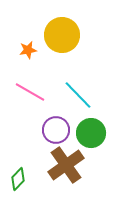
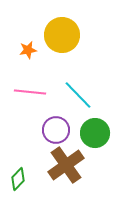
pink line: rotated 24 degrees counterclockwise
green circle: moved 4 px right
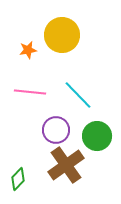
green circle: moved 2 px right, 3 px down
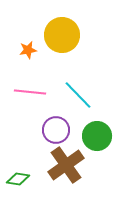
green diamond: rotated 55 degrees clockwise
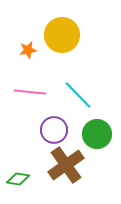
purple circle: moved 2 px left
green circle: moved 2 px up
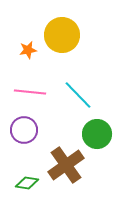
purple circle: moved 30 px left
green diamond: moved 9 px right, 4 px down
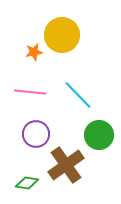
orange star: moved 6 px right, 2 px down
purple circle: moved 12 px right, 4 px down
green circle: moved 2 px right, 1 px down
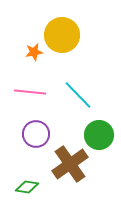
brown cross: moved 4 px right, 1 px up
green diamond: moved 4 px down
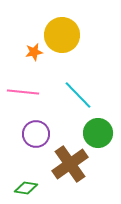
pink line: moved 7 px left
green circle: moved 1 px left, 2 px up
green diamond: moved 1 px left, 1 px down
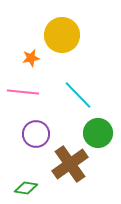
orange star: moved 3 px left, 6 px down
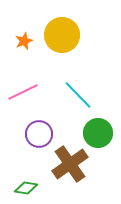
orange star: moved 7 px left, 17 px up; rotated 12 degrees counterclockwise
pink line: rotated 32 degrees counterclockwise
purple circle: moved 3 px right
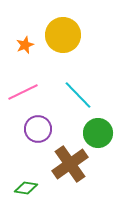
yellow circle: moved 1 px right
orange star: moved 1 px right, 4 px down
purple circle: moved 1 px left, 5 px up
